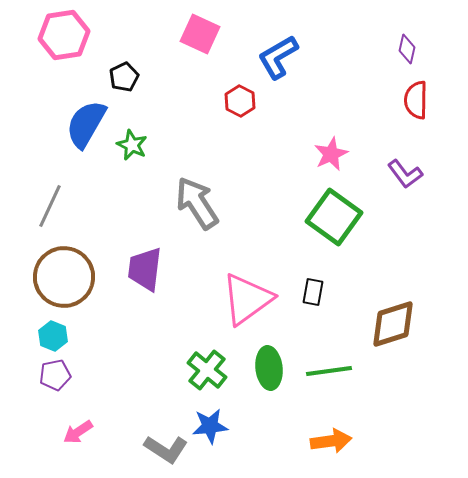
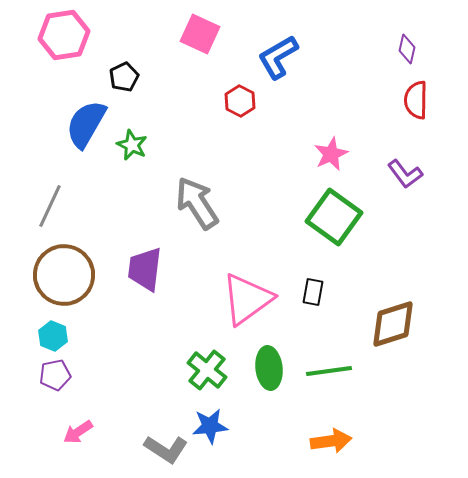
brown circle: moved 2 px up
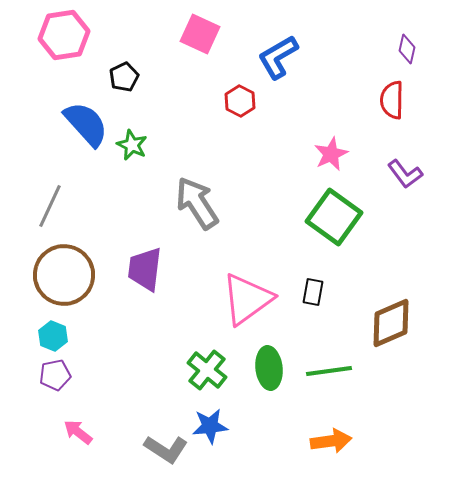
red semicircle: moved 24 px left
blue semicircle: rotated 108 degrees clockwise
brown diamond: moved 2 px left, 1 px up; rotated 6 degrees counterclockwise
pink arrow: rotated 72 degrees clockwise
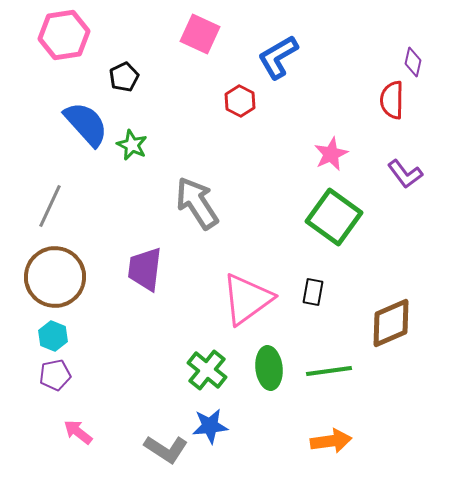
purple diamond: moved 6 px right, 13 px down
brown circle: moved 9 px left, 2 px down
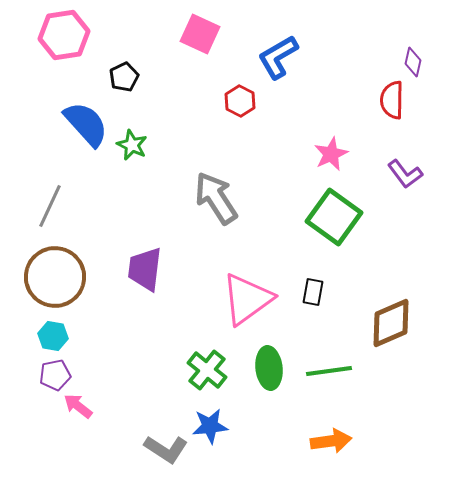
gray arrow: moved 19 px right, 5 px up
cyan hexagon: rotated 12 degrees counterclockwise
pink arrow: moved 26 px up
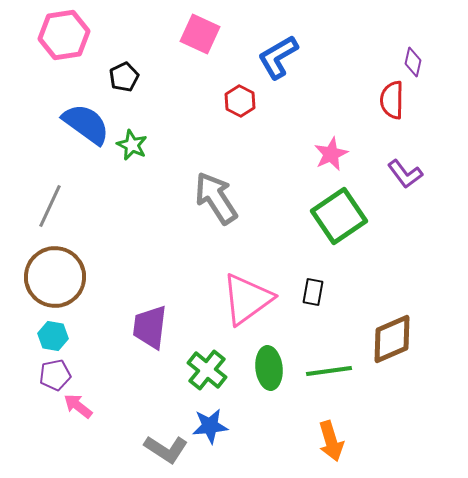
blue semicircle: rotated 12 degrees counterclockwise
green square: moved 5 px right, 1 px up; rotated 20 degrees clockwise
purple trapezoid: moved 5 px right, 58 px down
brown diamond: moved 1 px right, 16 px down
orange arrow: rotated 81 degrees clockwise
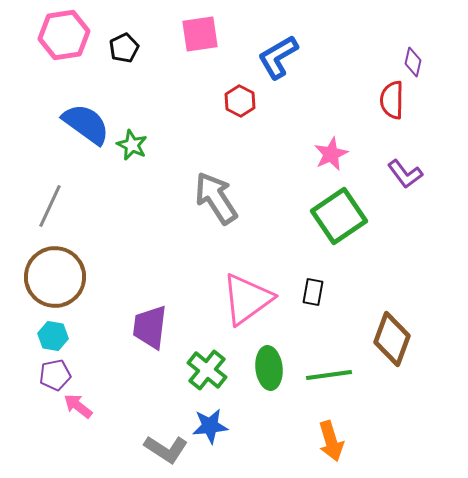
pink square: rotated 33 degrees counterclockwise
black pentagon: moved 29 px up
brown diamond: rotated 46 degrees counterclockwise
green line: moved 4 px down
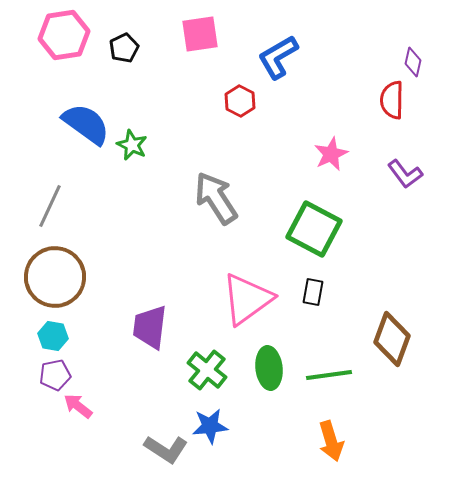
green square: moved 25 px left, 13 px down; rotated 28 degrees counterclockwise
